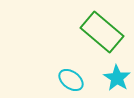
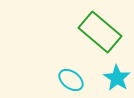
green rectangle: moved 2 px left
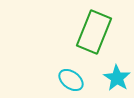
green rectangle: moved 6 px left; rotated 72 degrees clockwise
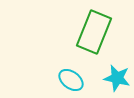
cyan star: rotated 20 degrees counterclockwise
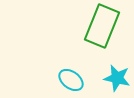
green rectangle: moved 8 px right, 6 px up
